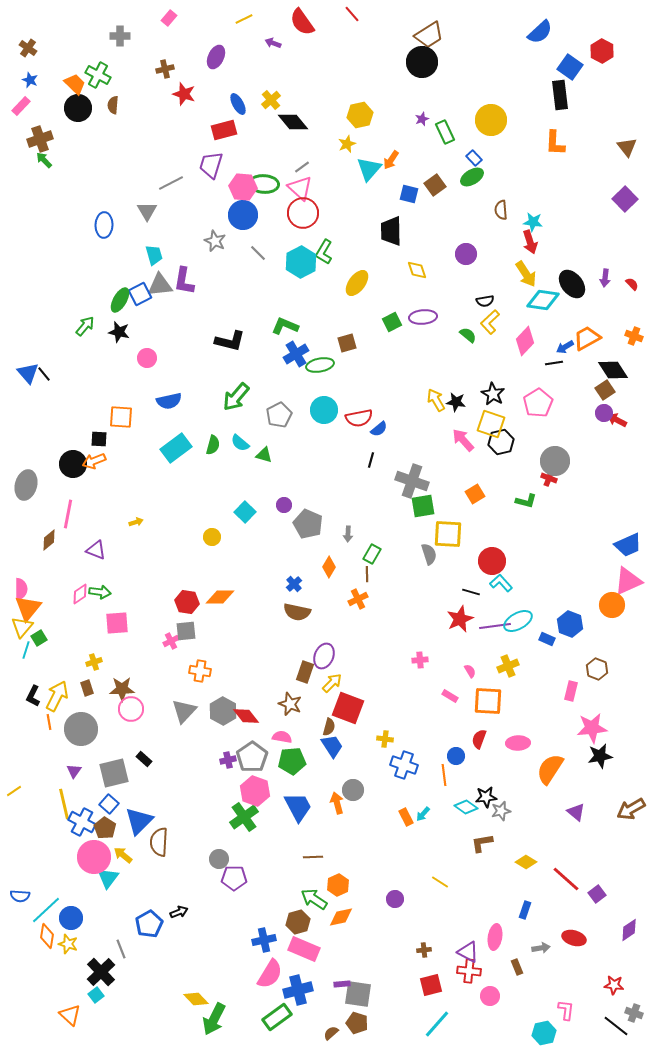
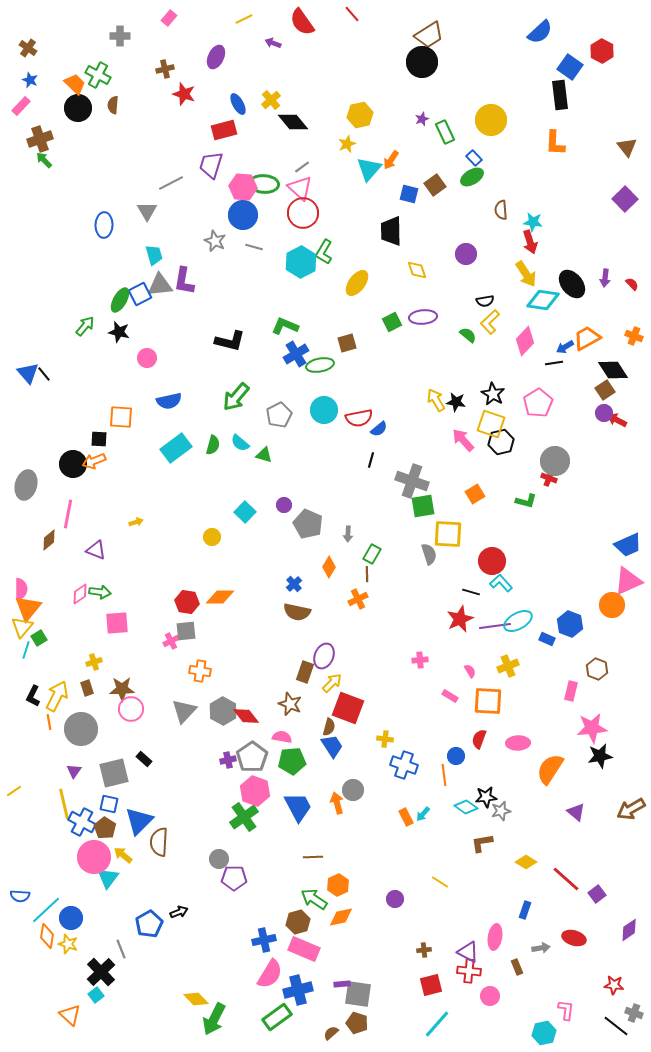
gray line at (258, 253): moved 4 px left, 6 px up; rotated 30 degrees counterclockwise
blue square at (109, 804): rotated 30 degrees counterclockwise
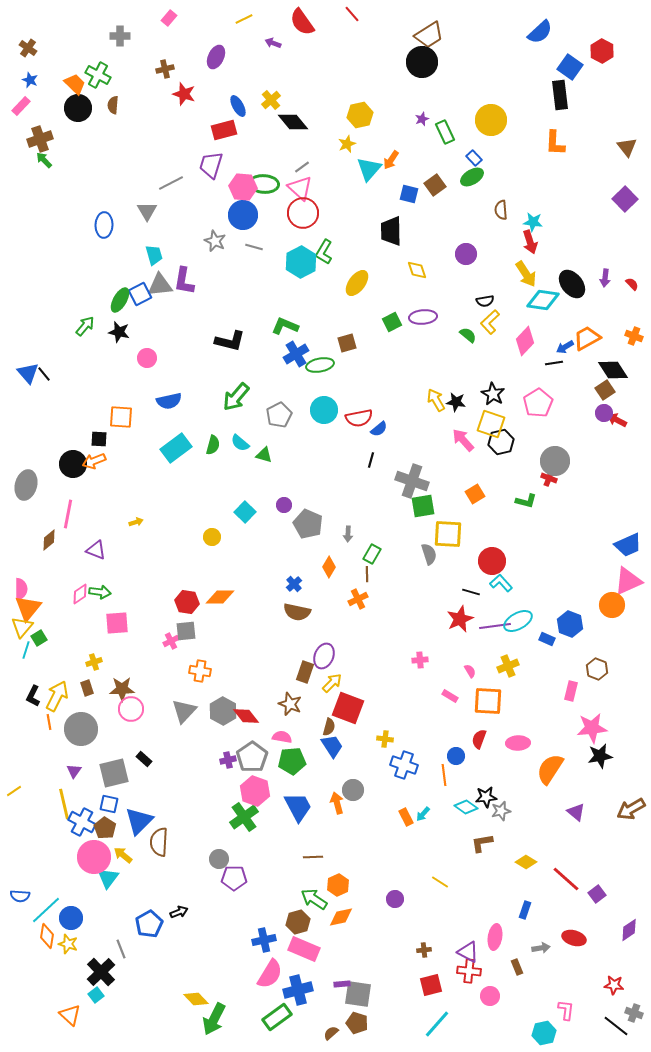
blue ellipse at (238, 104): moved 2 px down
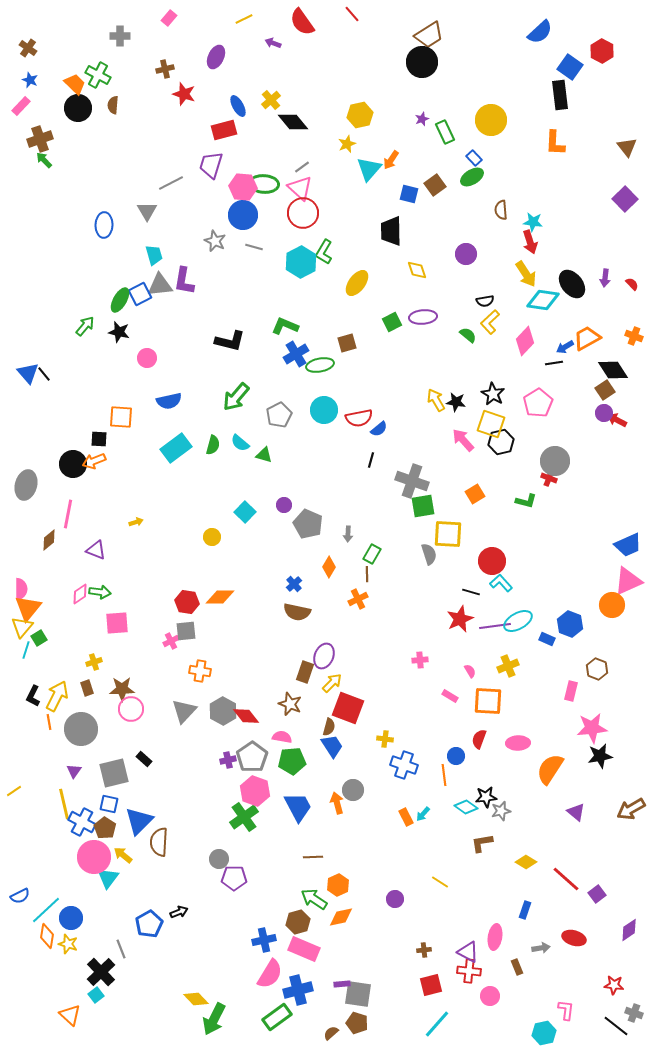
blue semicircle at (20, 896): rotated 30 degrees counterclockwise
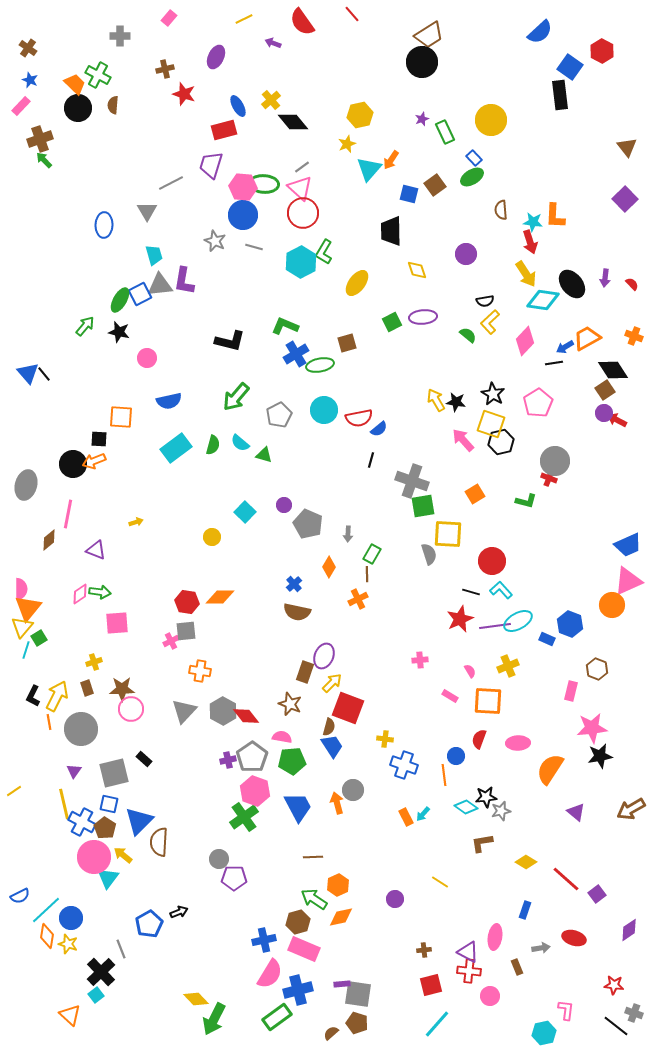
orange L-shape at (555, 143): moved 73 px down
cyan L-shape at (501, 583): moved 7 px down
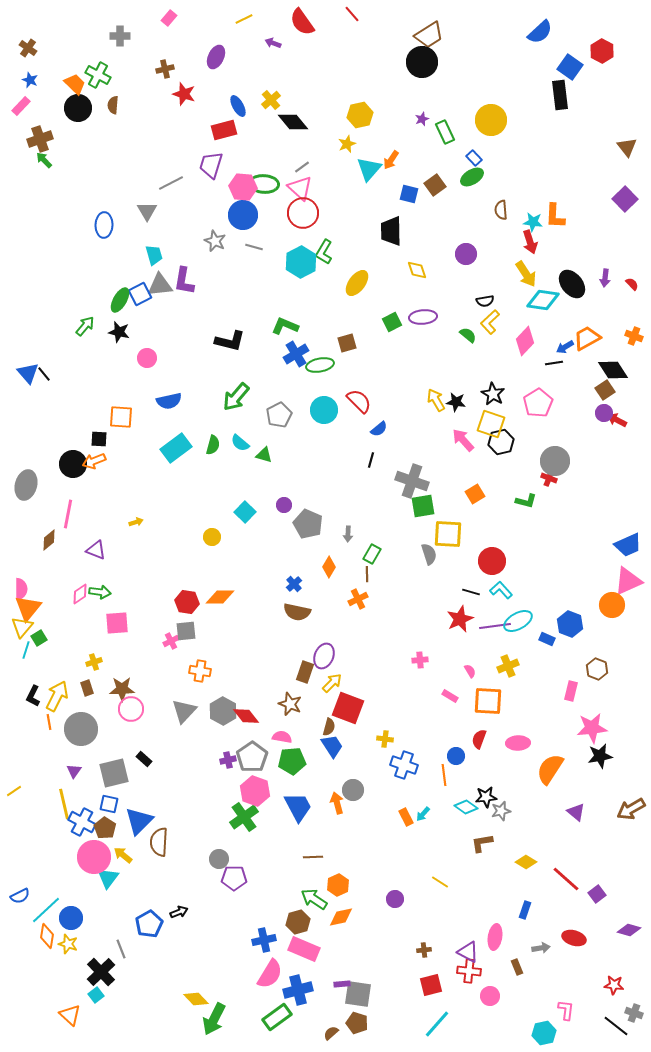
red semicircle at (359, 418): moved 17 px up; rotated 124 degrees counterclockwise
purple diamond at (629, 930): rotated 50 degrees clockwise
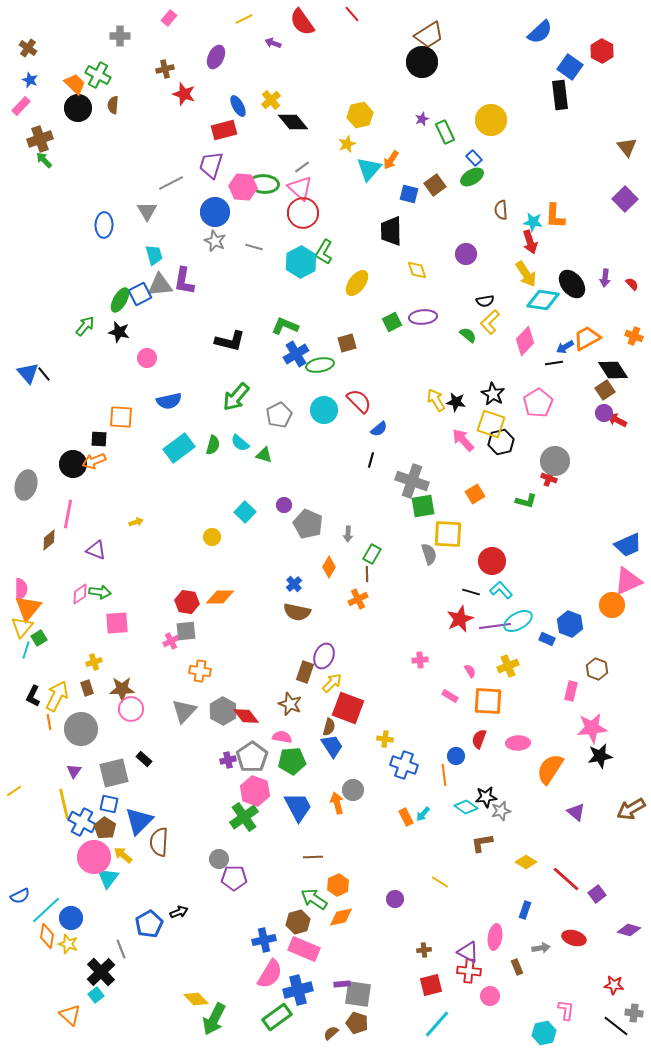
blue circle at (243, 215): moved 28 px left, 3 px up
cyan rectangle at (176, 448): moved 3 px right
gray cross at (634, 1013): rotated 12 degrees counterclockwise
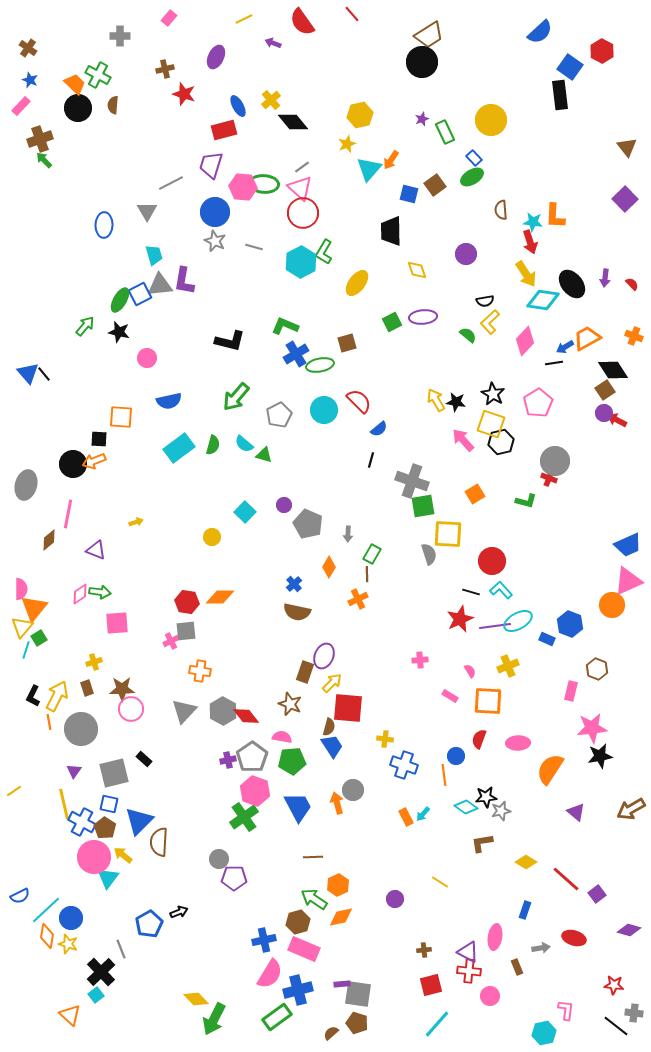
cyan semicircle at (240, 443): moved 4 px right, 1 px down
orange triangle at (28, 608): moved 6 px right
red square at (348, 708): rotated 16 degrees counterclockwise
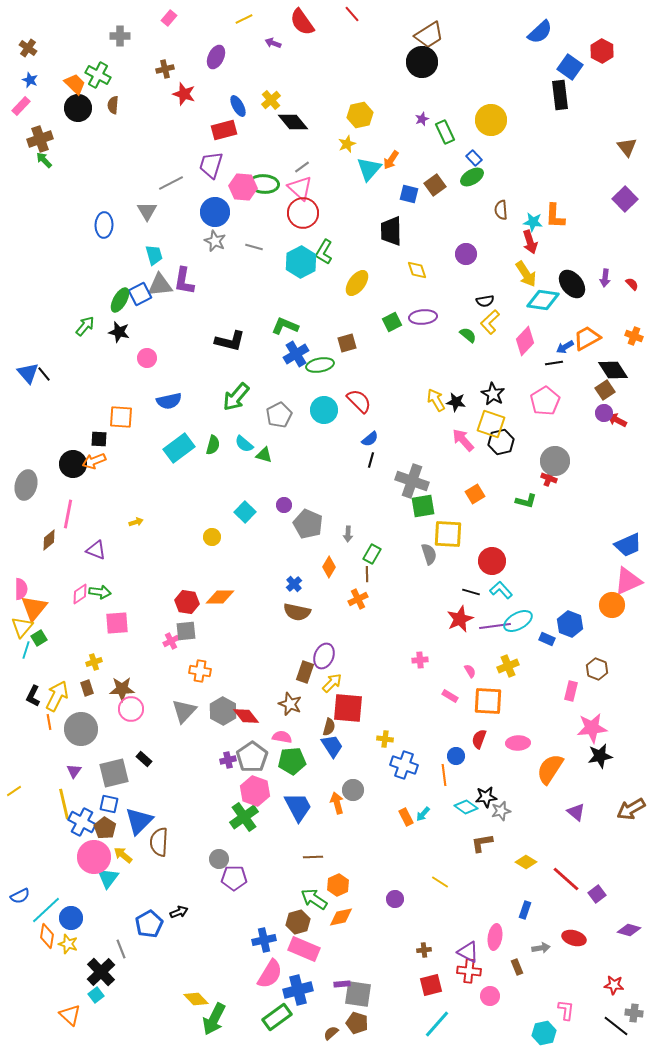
pink pentagon at (538, 403): moved 7 px right, 2 px up
blue semicircle at (379, 429): moved 9 px left, 10 px down
